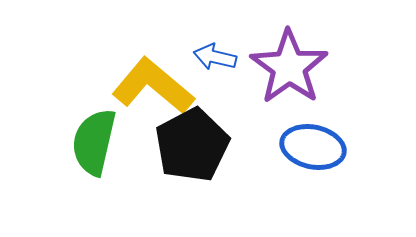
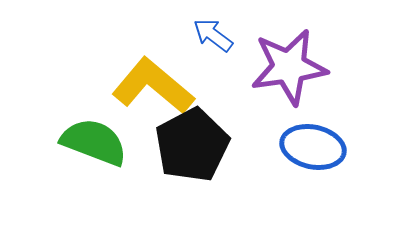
blue arrow: moved 2 px left, 22 px up; rotated 24 degrees clockwise
purple star: rotated 28 degrees clockwise
green semicircle: rotated 98 degrees clockwise
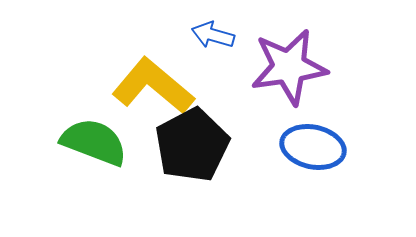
blue arrow: rotated 21 degrees counterclockwise
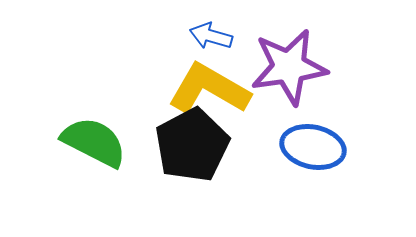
blue arrow: moved 2 px left, 1 px down
yellow L-shape: moved 56 px right, 3 px down; rotated 10 degrees counterclockwise
green semicircle: rotated 6 degrees clockwise
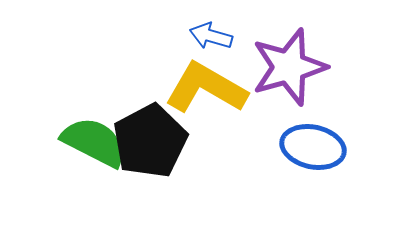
purple star: rotated 8 degrees counterclockwise
yellow L-shape: moved 3 px left, 1 px up
black pentagon: moved 42 px left, 4 px up
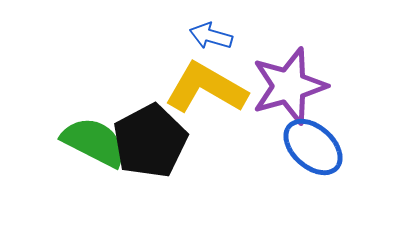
purple star: moved 19 px down
blue ellipse: rotated 30 degrees clockwise
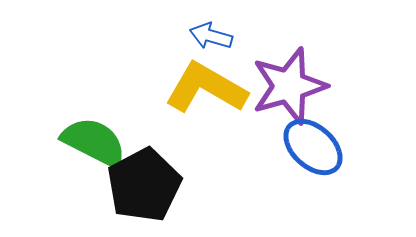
black pentagon: moved 6 px left, 44 px down
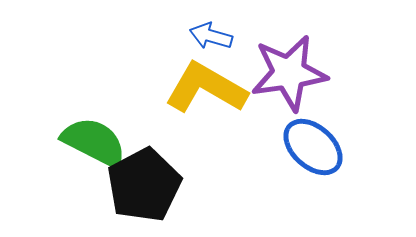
purple star: moved 13 px up; rotated 8 degrees clockwise
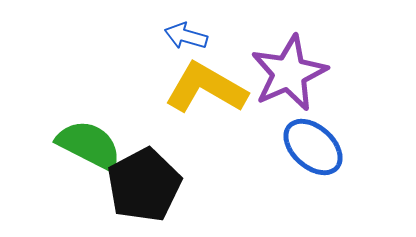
blue arrow: moved 25 px left
purple star: rotated 16 degrees counterclockwise
green semicircle: moved 5 px left, 3 px down
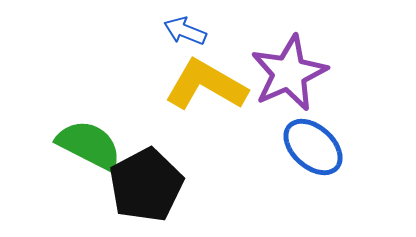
blue arrow: moved 1 px left, 5 px up; rotated 6 degrees clockwise
yellow L-shape: moved 3 px up
black pentagon: moved 2 px right
